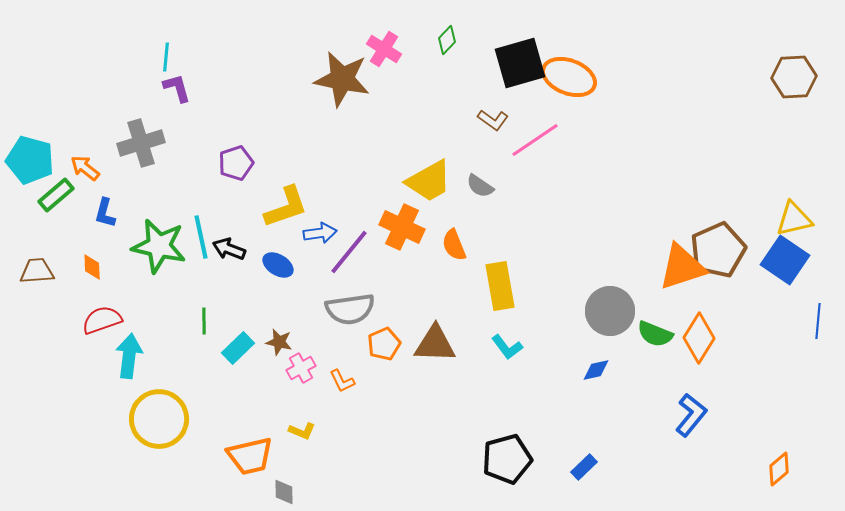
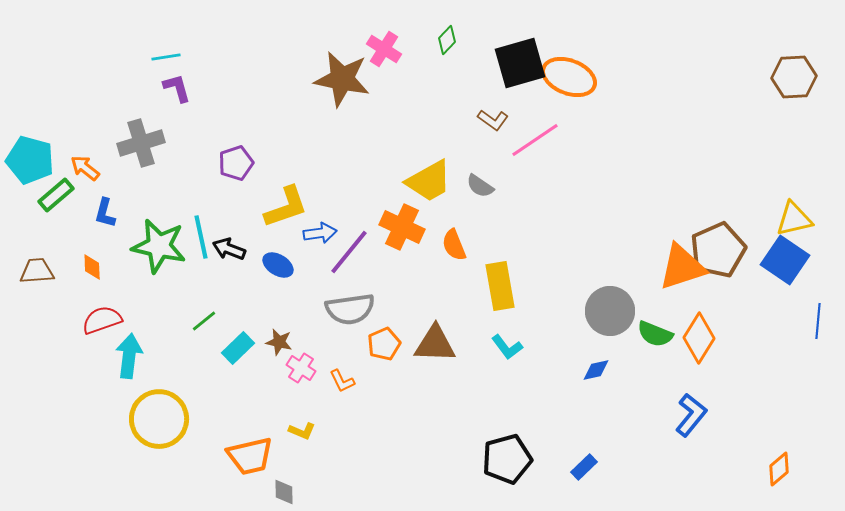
cyan line at (166, 57): rotated 76 degrees clockwise
green line at (204, 321): rotated 52 degrees clockwise
pink cross at (301, 368): rotated 28 degrees counterclockwise
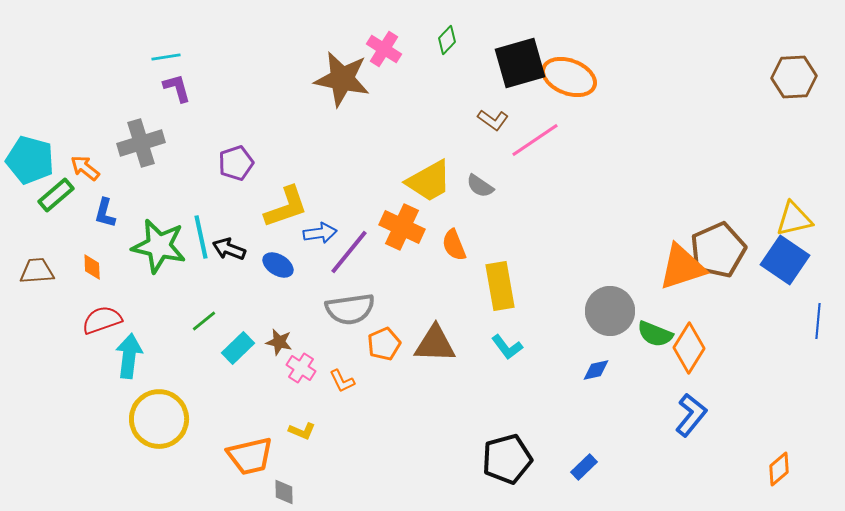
orange diamond at (699, 338): moved 10 px left, 10 px down
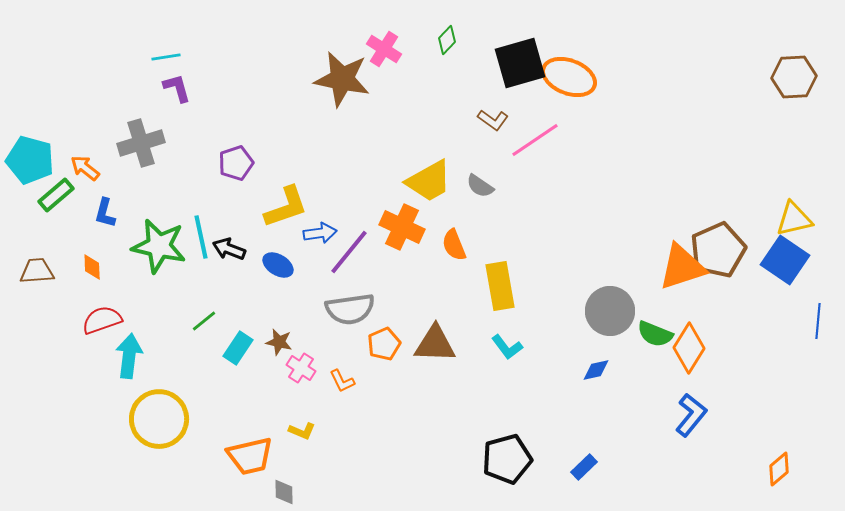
cyan rectangle at (238, 348): rotated 12 degrees counterclockwise
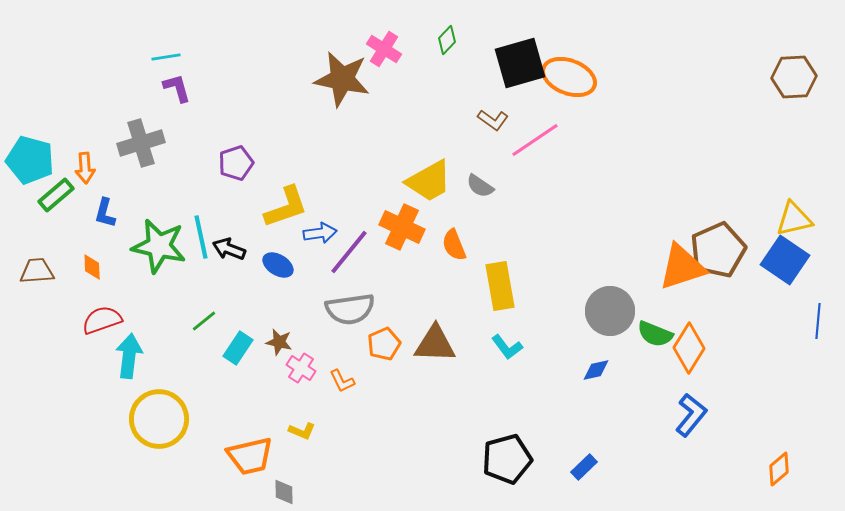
orange arrow at (85, 168): rotated 132 degrees counterclockwise
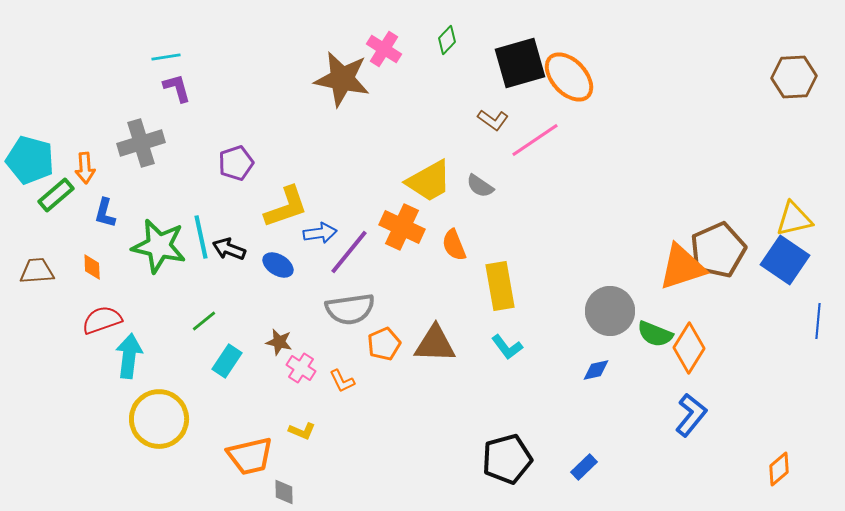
orange ellipse at (569, 77): rotated 26 degrees clockwise
cyan rectangle at (238, 348): moved 11 px left, 13 px down
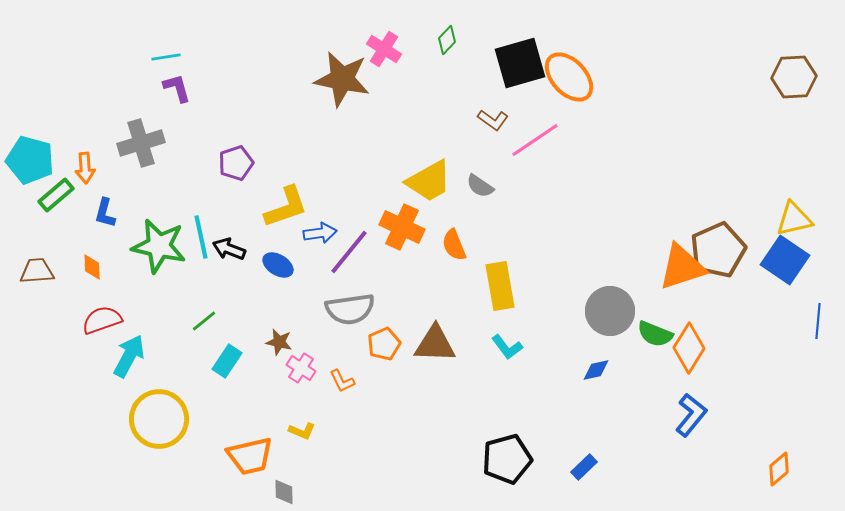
cyan arrow at (129, 356): rotated 21 degrees clockwise
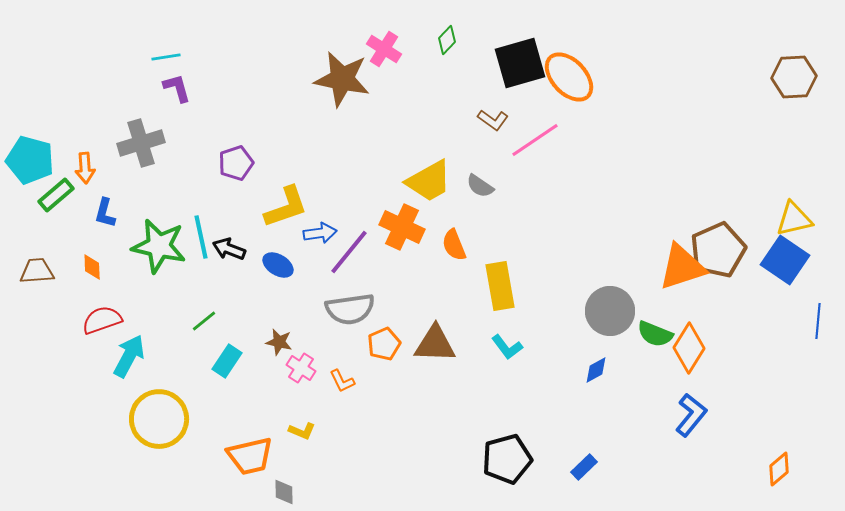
blue diamond at (596, 370): rotated 16 degrees counterclockwise
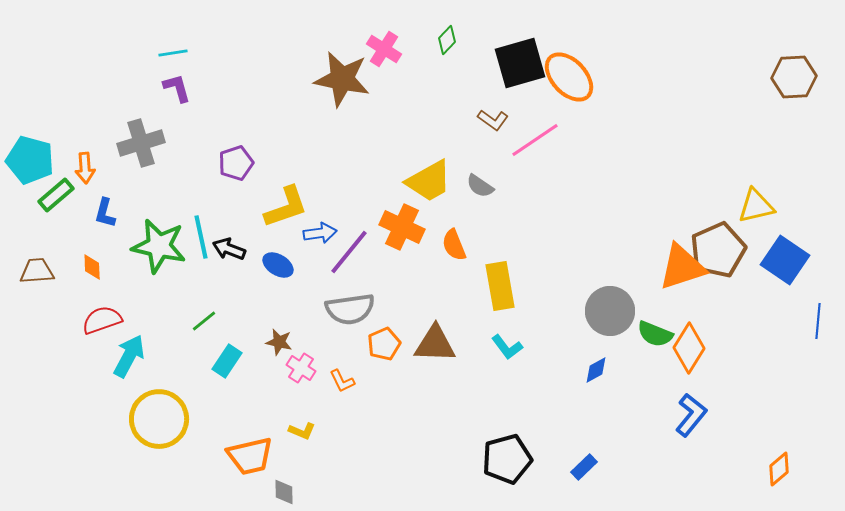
cyan line at (166, 57): moved 7 px right, 4 px up
yellow triangle at (794, 219): moved 38 px left, 13 px up
